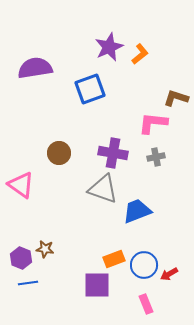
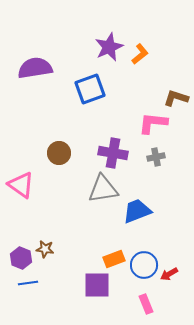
gray triangle: rotated 28 degrees counterclockwise
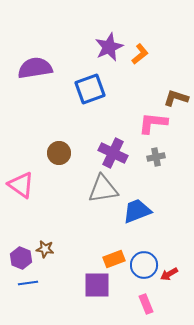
purple cross: rotated 16 degrees clockwise
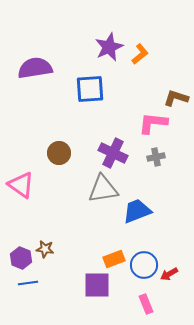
blue square: rotated 16 degrees clockwise
